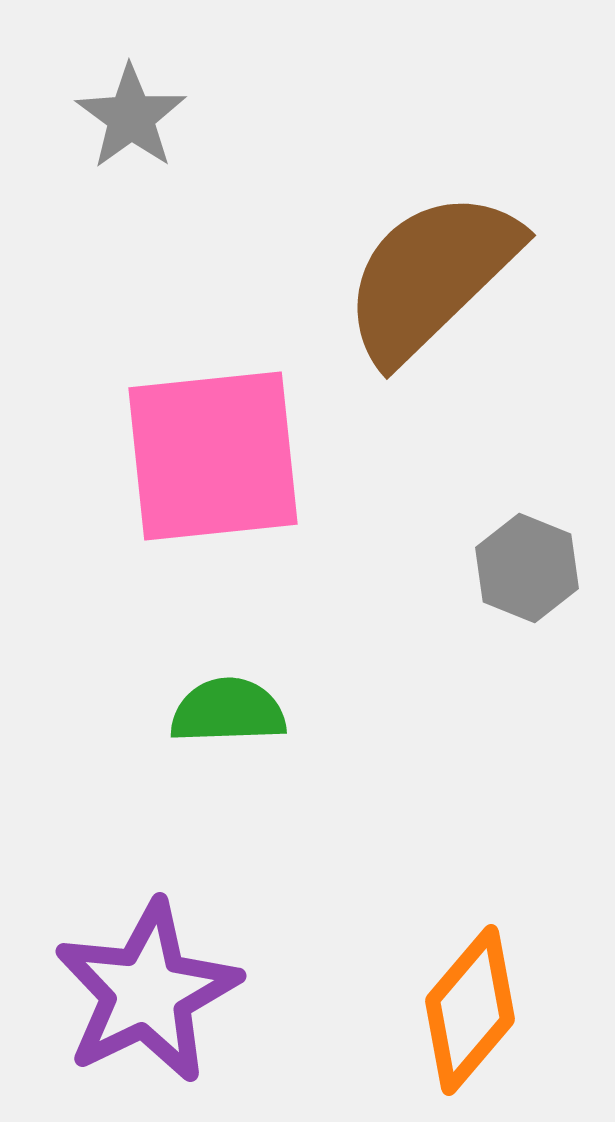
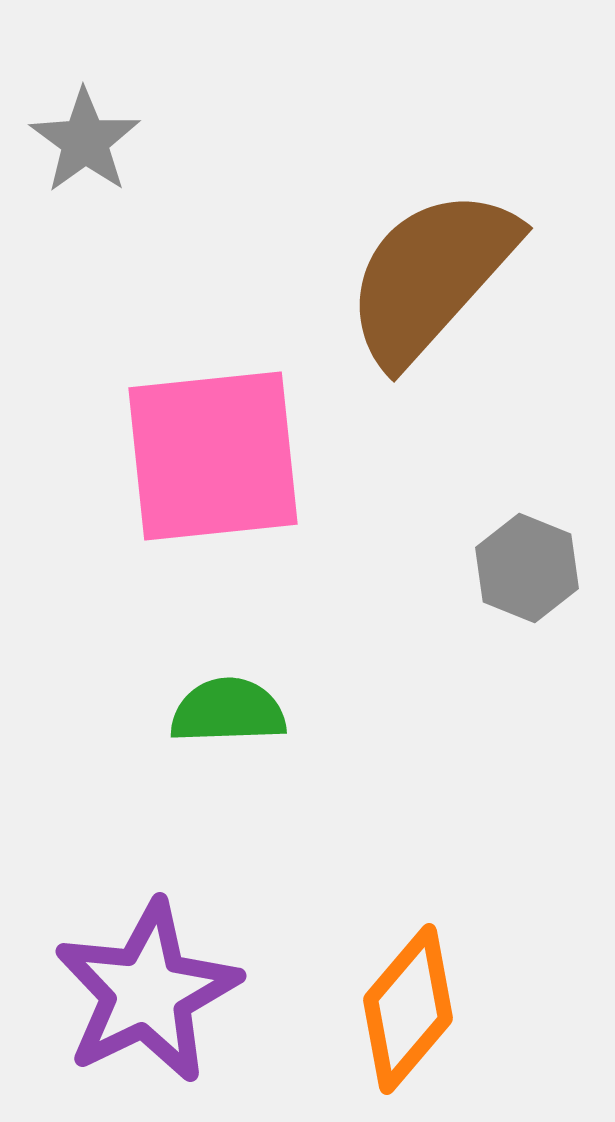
gray star: moved 46 px left, 24 px down
brown semicircle: rotated 4 degrees counterclockwise
orange diamond: moved 62 px left, 1 px up
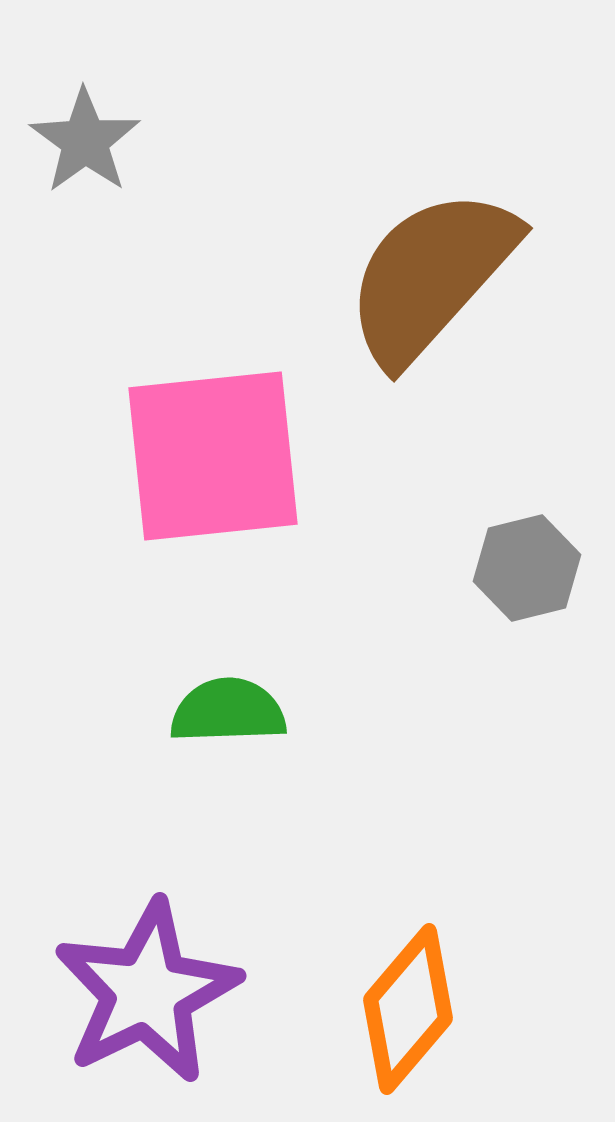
gray hexagon: rotated 24 degrees clockwise
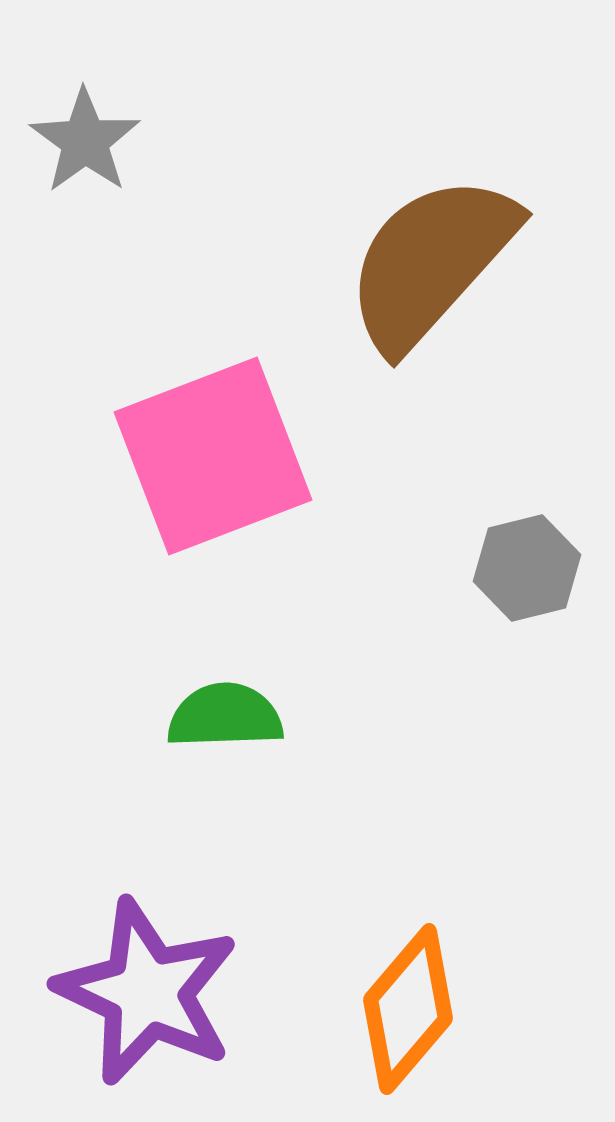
brown semicircle: moved 14 px up
pink square: rotated 15 degrees counterclockwise
green semicircle: moved 3 px left, 5 px down
purple star: rotated 21 degrees counterclockwise
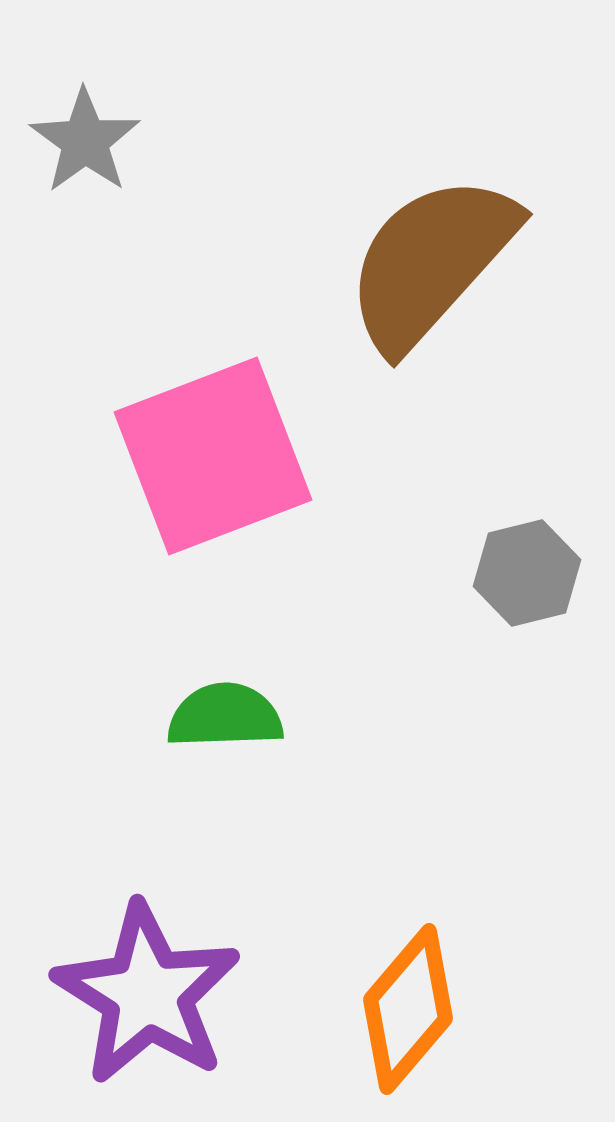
gray hexagon: moved 5 px down
purple star: moved 2 px down; rotated 7 degrees clockwise
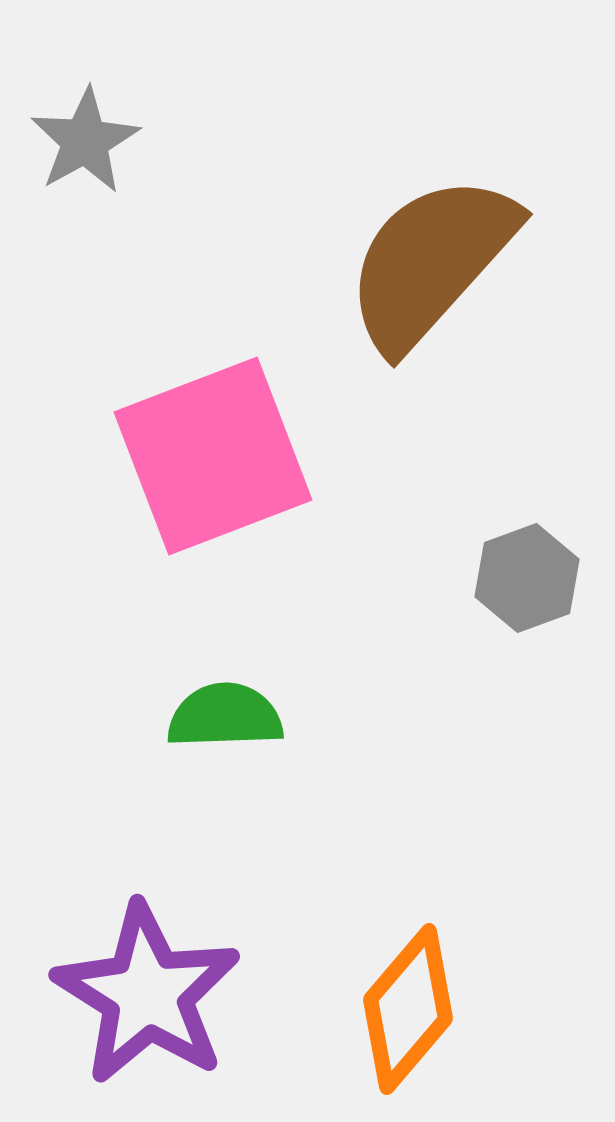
gray star: rotated 7 degrees clockwise
gray hexagon: moved 5 px down; rotated 6 degrees counterclockwise
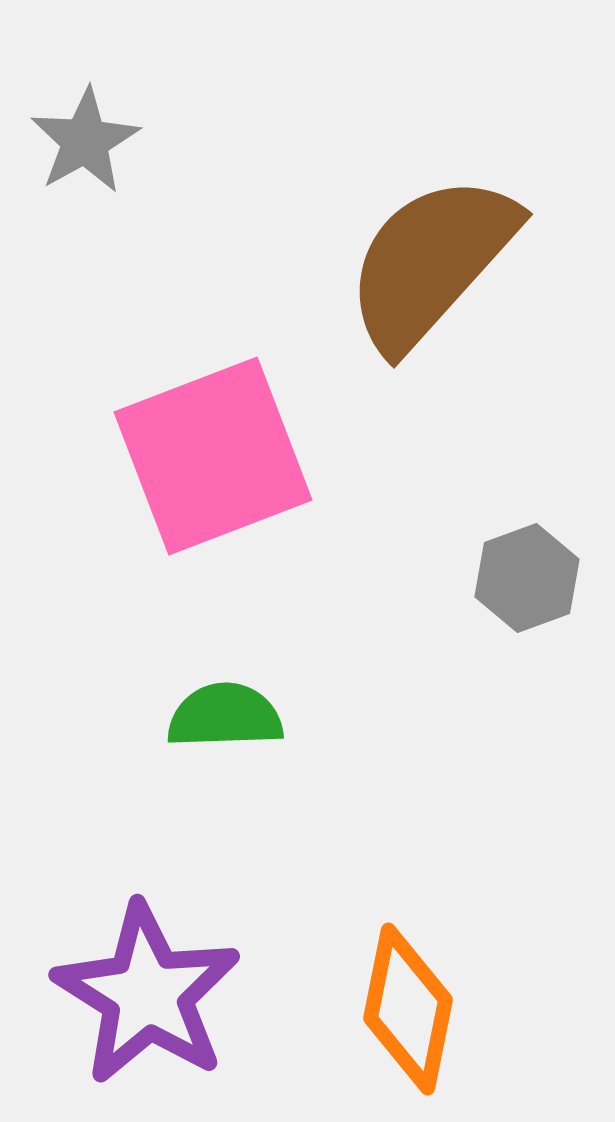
orange diamond: rotated 29 degrees counterclockwise
